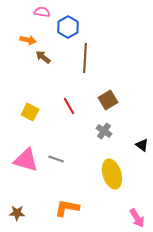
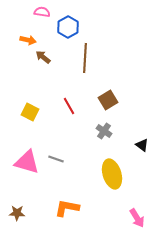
pink triangle: moved 1 px right, 2 px down
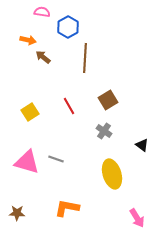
yellow square: rotated 30 degrees clockwise
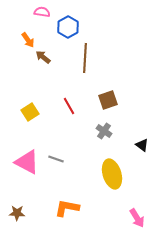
orange arrow: rotated 42 degrees clockwise
brown square: rotated 12 degrees clockwise
pink triangle: rotated 12 degrees clockwise
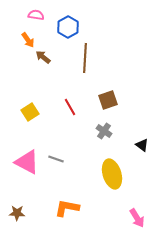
pink semicircle: moved 6 px left, 3 px down
red line: moved 1 px right, 1 px down
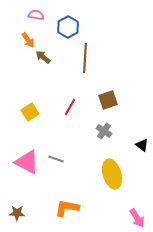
red line: rotated 60 degrees clockwise
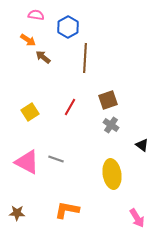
orange arrow: rotated 21 degrees counterclockwise
gray cross: moved 7 px right, 6 px up
yellow ellipse: rotated 8 degrees clockwise
orange L-shape: moved 2 px down
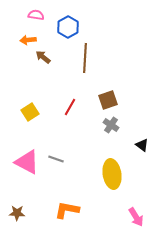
orange arrow: rotated 140 degrees clockwise
pink arrow: moved 1 px left, 1 px up
